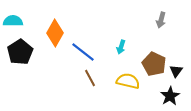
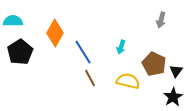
blue line: rotated 20 degrees clockwise
black star: moved 3 px right, 1 px down
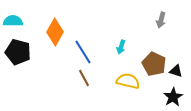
orange diamond: moved 1 px up
black pentagon: moved 2 px left; rotated 25 degrees counterclockwise
black triangle: rotated 48 degrees counterclockwise
brown line: moved 6 px left
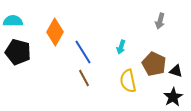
gray arrow: moved 1 px left, 1 px down
yellow semicircle: rotated 115 degrees counterclockwise
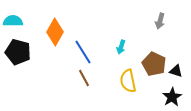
black star: moved 1 px left
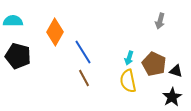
cyan arrow: moved 8 px right, 11 px down
black pentagon: moved 4 px down
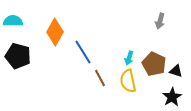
brown line: moved 16 px right
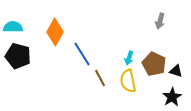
cyan semicircle: moved 6 px down
blue line: moved 1 px left, 2 px down
